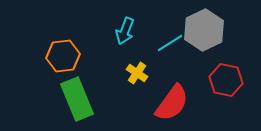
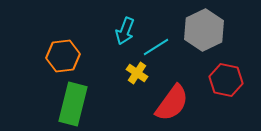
cyan line: moved 14 px left, 4 px down
green rectangle: moved 4 px left, 5 px down; rotated 36 degrees clockwise
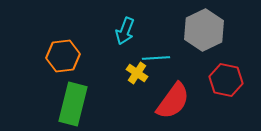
cyan line: moved 11 px down; rotated 28 degrees clockwise
red semicircle: moved 1 px right, 2 px up
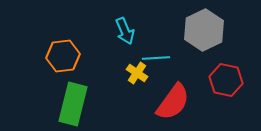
cyan arrow: rotated 44 degrees counterclockwise
red semicircle: moved 1 px down
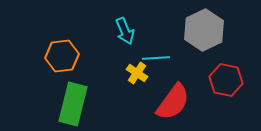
orange hexagon: moved 1 px left
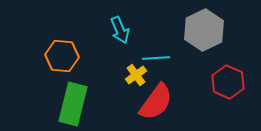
cyan arrow: moved 5 px left, 1 px up
orange hexagon: rotated 12 degrees clockwise
yellow cross: moved 1 px left, 2 px down; rotated 20 degrees clockwise
red hexagon: moved 2 px right, 2 px down; rotated 12 degrees clockwise
red semicircle: moved 17 px left
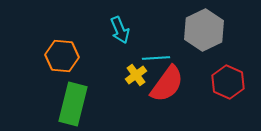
red semicircle: moved 11 px right, 18 px up
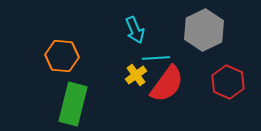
cyan arrow: moved 15 px right
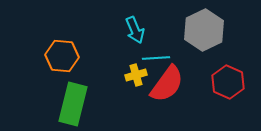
yellow cross: rotated 20 degrees clockwise
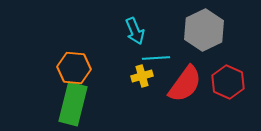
cyan arrow: moved 1 px down
orange hexagon: moved 12 px right, 12 px down
yellow cross: moved 6 px right, 1 px down
red semicircle: moved 18 px right
